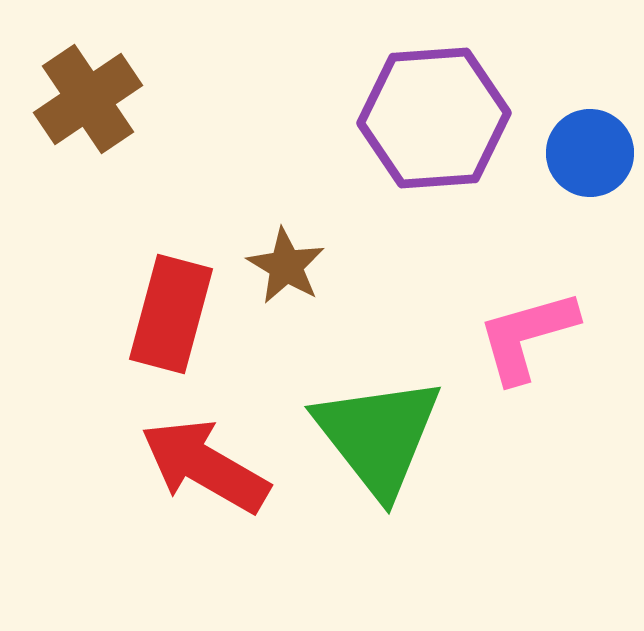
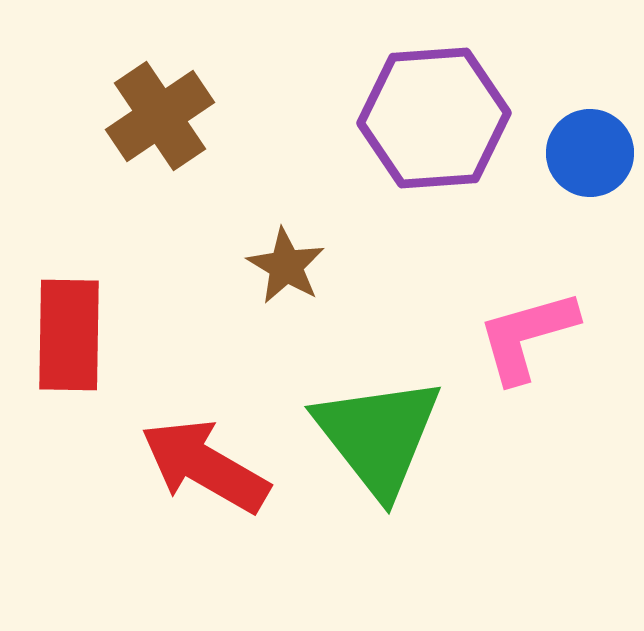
brown cross: moved 72 px right, 17 px down
red rectangle: moved 102 px left, 21 px down; rotated 14 degrees counterclockwise
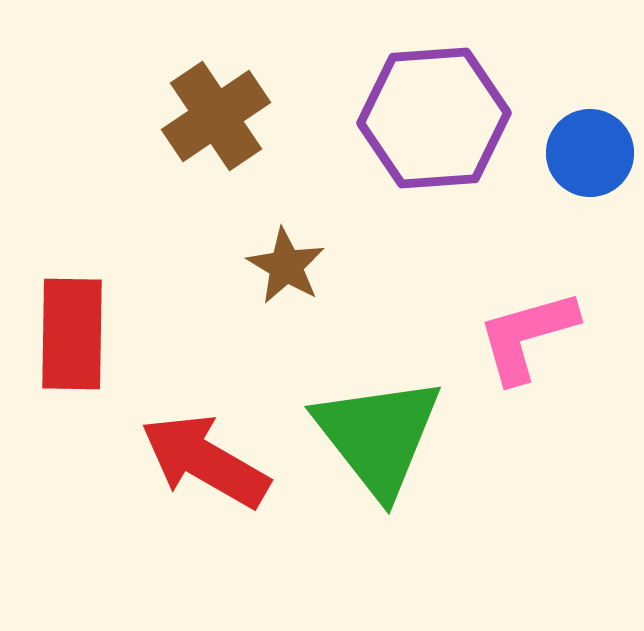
brown cross: moved 56 px right
red rectangle: moved 3 px right, 1 px up
red arrow: moved 5 px up
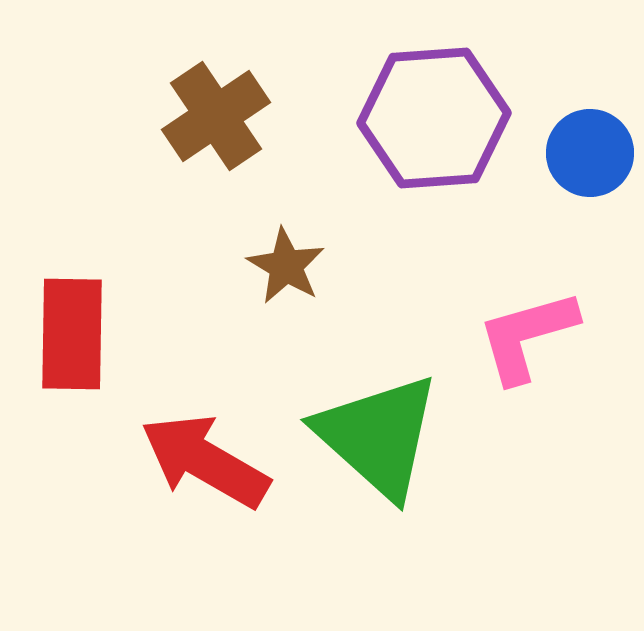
green triangle: rotated 10 degrees counterclockwise
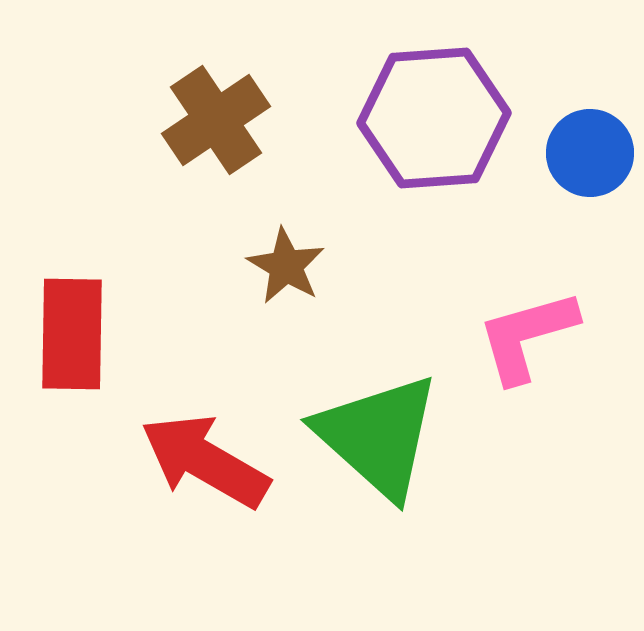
brown cross: moved 4 px down
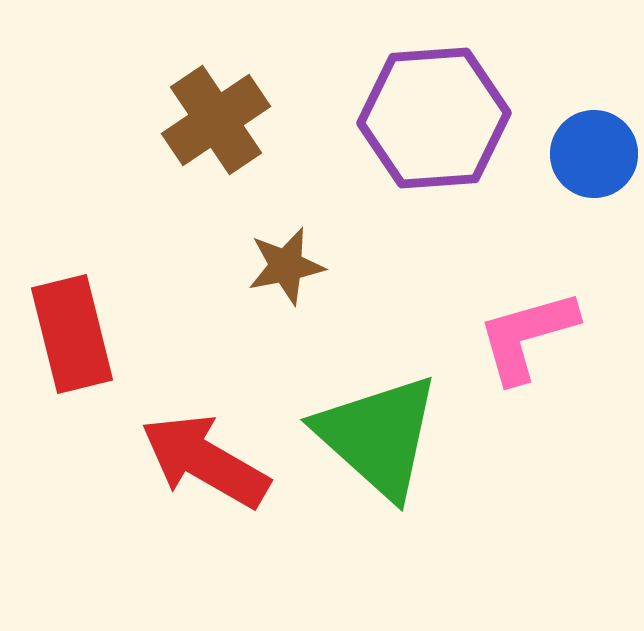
blue circle: moved 4 px right, 1 px down
brown star: rotated 30 degrees clockwise
red rectangle: rotated 15 degrees counterclockwise
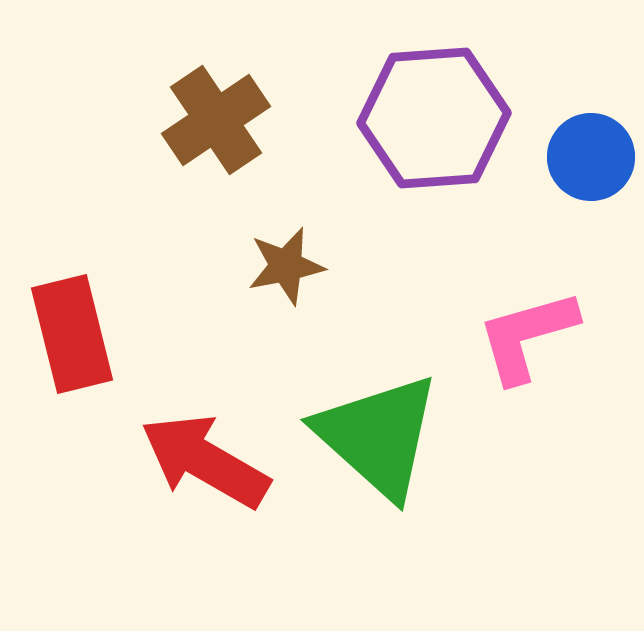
blue circle: moved 3 px left, 3 px down
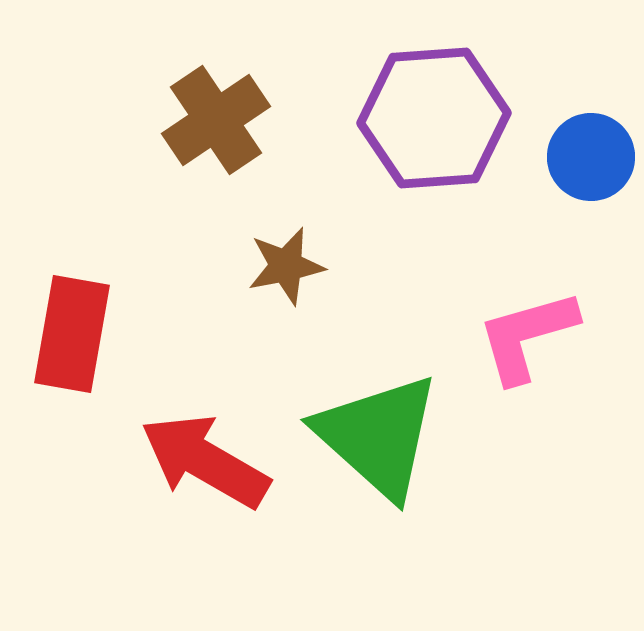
red rectangle: rotated 24 degrees clockwise
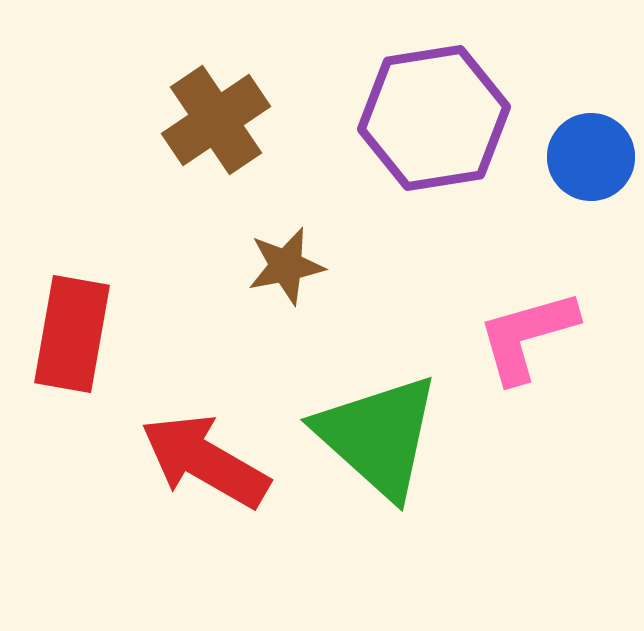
purple hexagon: rotated 5 degrees counterclockwise
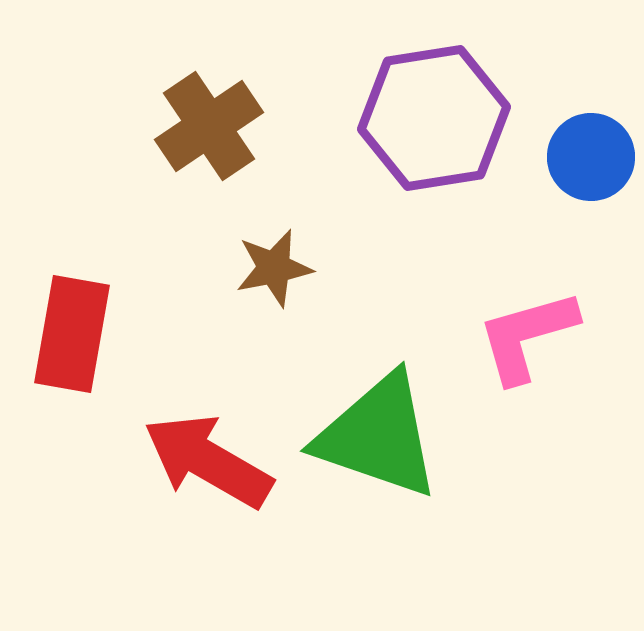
brown cross: moved 7 px left, 6 px down
brown star: moved 12 px left, 2 px down
green triangle: rotated 23 degrees counterclockwise
red arrow: moved 3 px right
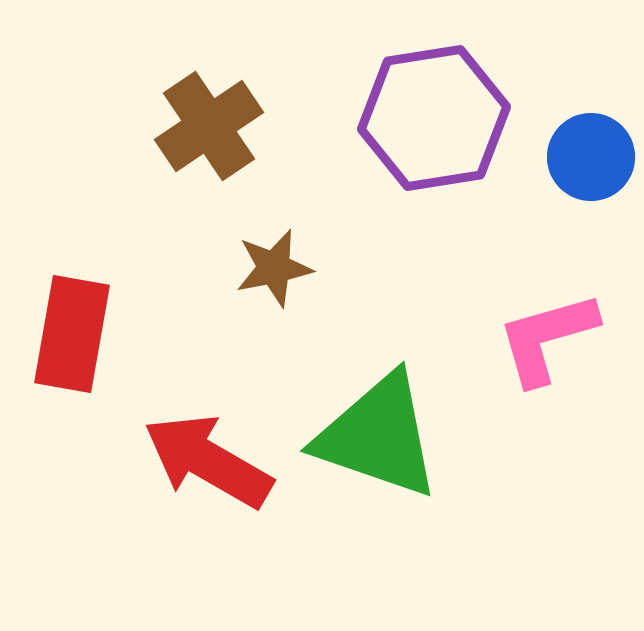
pink L-shape: moved 20 px right, 2 px down
